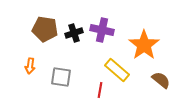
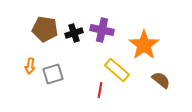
gray square: moved 8 px left, 3 px up; rotated 25 degrees counterclockwise
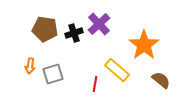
purple cross: moved 3 px left, 6 px up; rotated 35 degrees clockwise
red line: moved 5 px left, 6 px up
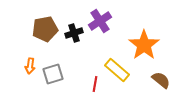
purple cross: moved 1 px right, 3 px up; rotated 10 degrees clockwise
brown pentagon: rotated 20 degrees counterclockwise
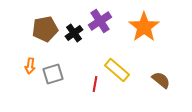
black cross: rotated 18 degrees counterclockwise
orange star: moved 18 px up
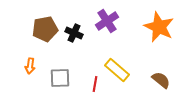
purple cross: moved 7 px right
orange star: moved 15 px right; rotated 12 degrees counterclockwise
black cross: rotated 30 degrees counterclockwise
gray square: moved 7 px right, 4 px down; rotated 15 degrees clockwise
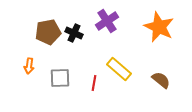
brown pentagon: moved 3 px right, 3 px down
orange arrow: moved 1 px left
yellow rectangle: moved 2 px right, 1 px up
red line: moved 1 px left, 1 px up
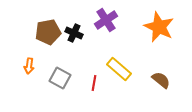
purple cross: moved 1 px left, 1 px up
gray square: rotated 30 degrees clockwise
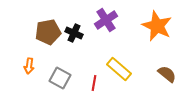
orange star: moved 2 px left, 1 px up
brown semicircle: moved 6 px right, 6 px up
